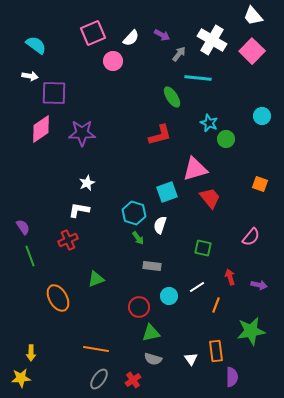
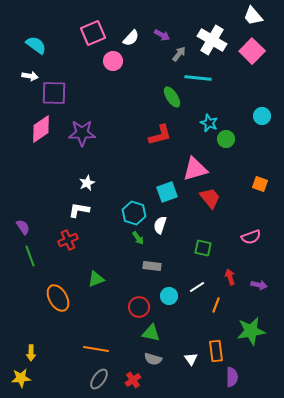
pink semicircle at (251, 237): rotated 30 degrees clockwise
green triangle at (151, 333): rotated 24 degrees clockwise
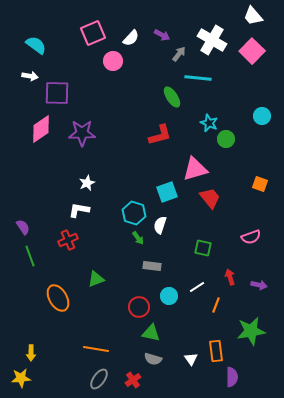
purple square at (54, 93): moved 3 px right
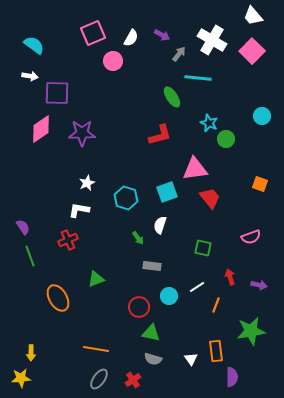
white semicircle at (131, 38): rotated 12 degrees counterclockwise
cyan semicircle at (36, 45): moved 2 px left
pink triangle at (195, 169): rotated 8 degrees clockwise
cyan hexagon at (134, 213): moved 8 px left, 15 px up
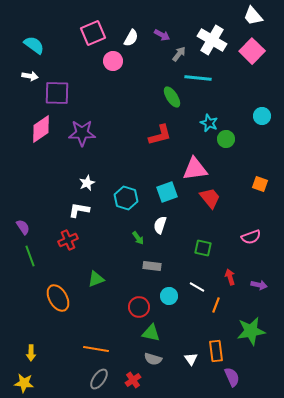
white line at (197, 287): rotated 63 degrees clockwise
purple semicircle at (232, 377): rotated 24 degrees counterclockwise
yellow star at (21, 378): moved 3 px right, 5 px down; rotated 12 degrees clockwise
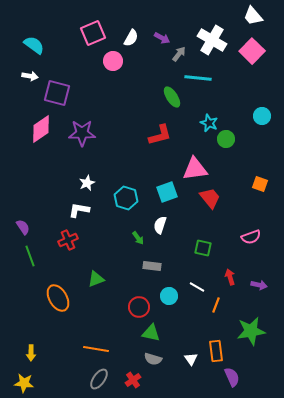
purple arrow at (162, 35): moved 3 px down
purple square at (57, 93): rotated 12 degrees clockwise
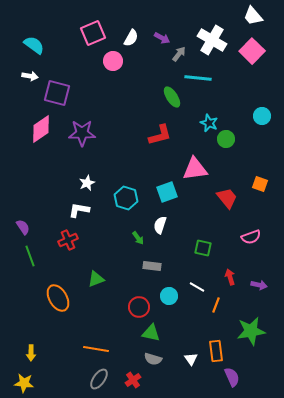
red trapezoid at (210, 198): moved 17 px right
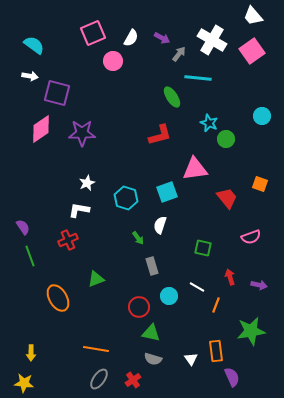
pink square at (252, 51): rotated 10 degrees clockwise
gray rectangle at (152, 266): rotated 66 degrees clockwise
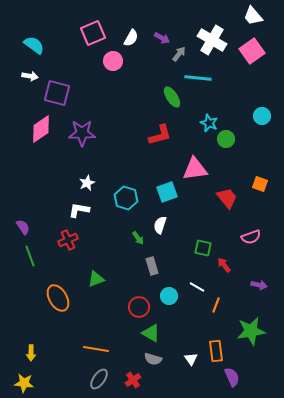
red arrow at (230, 277): moved 6 px left, 12 px up; rotated 21 degrees counterclockwise
green triangle at (151, 333): rotated 18 degrees clockwise
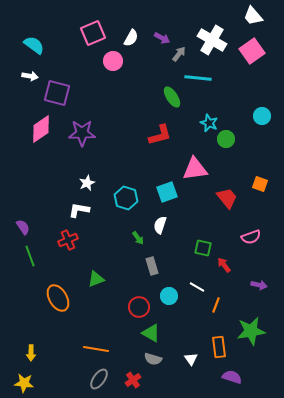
orange rectangle at (216, 351): moved 3 px right, 4 px up
purple semicircle at (232, 377): rotated 48 degrees counterclockwise
